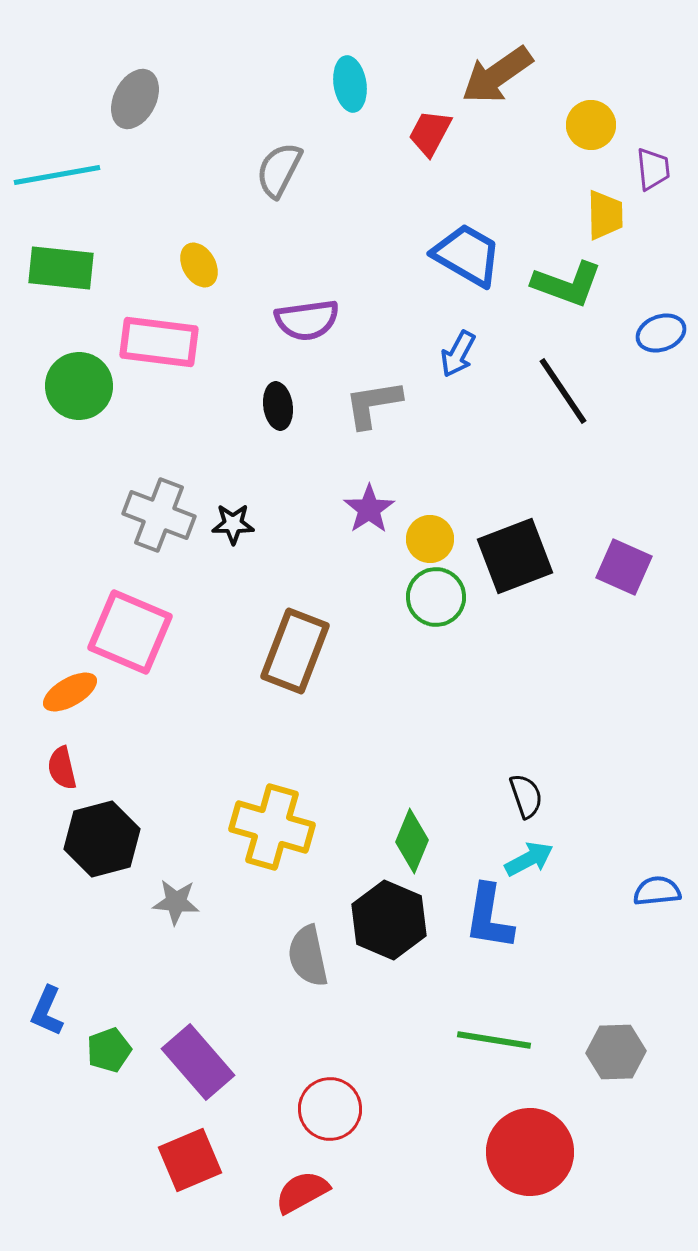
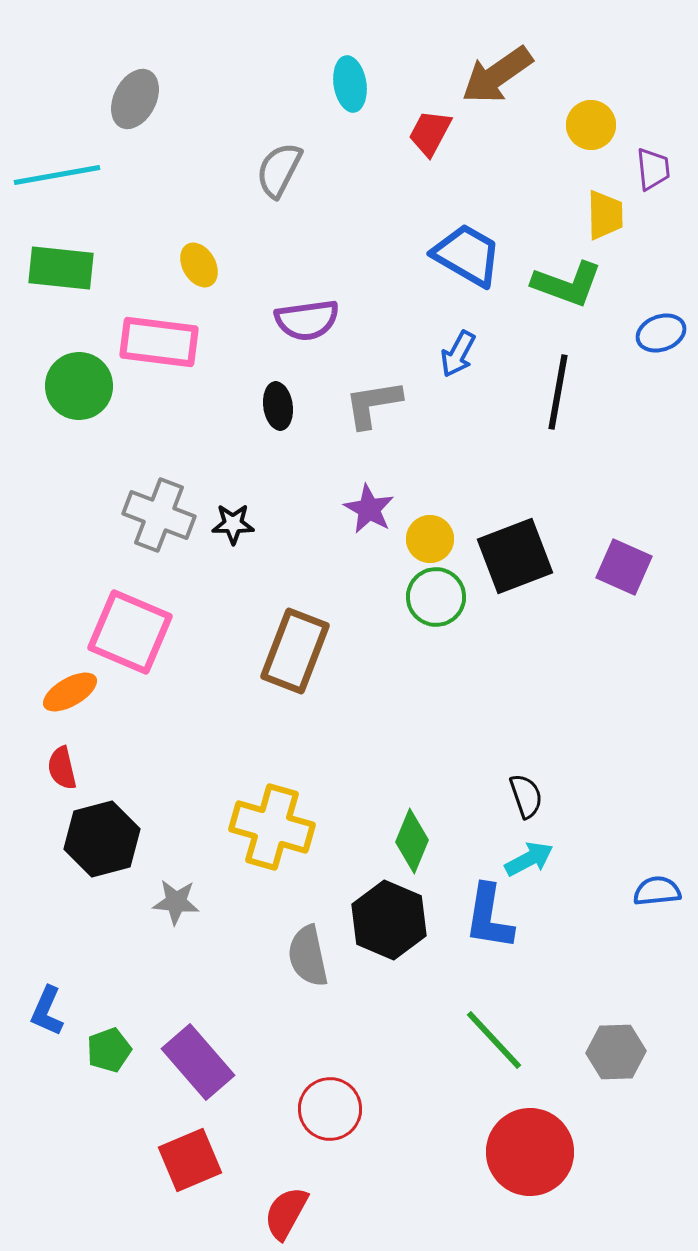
black line at (563, 391): moved 5 px left, 1 px down; rotated 44 degrees clockwise
purple star at (369, 509): rotated 9 degrees counterclockwise
green line at (494, 1040): rotated 38 degrees clockwise
red semicircle at (302, 1192): moved 16 px left, 21 px down; rotated 32 degrees counterclockwise
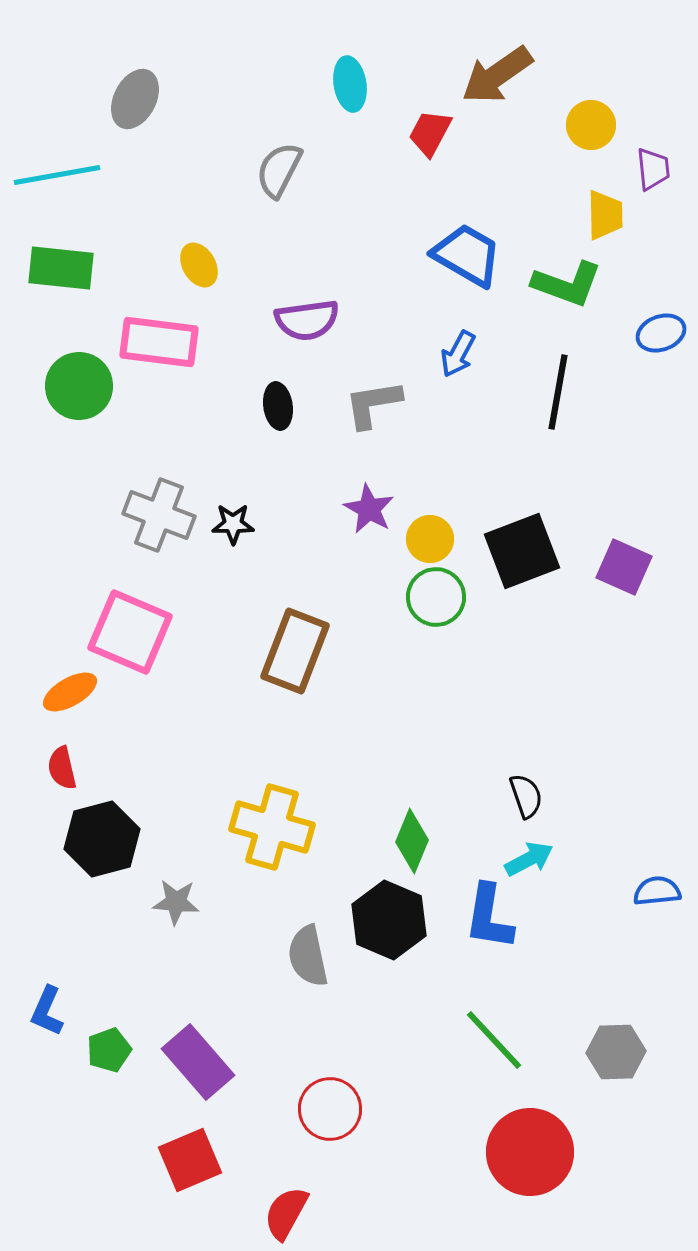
black square at (515, 556): moved 7 px right, 5 px up
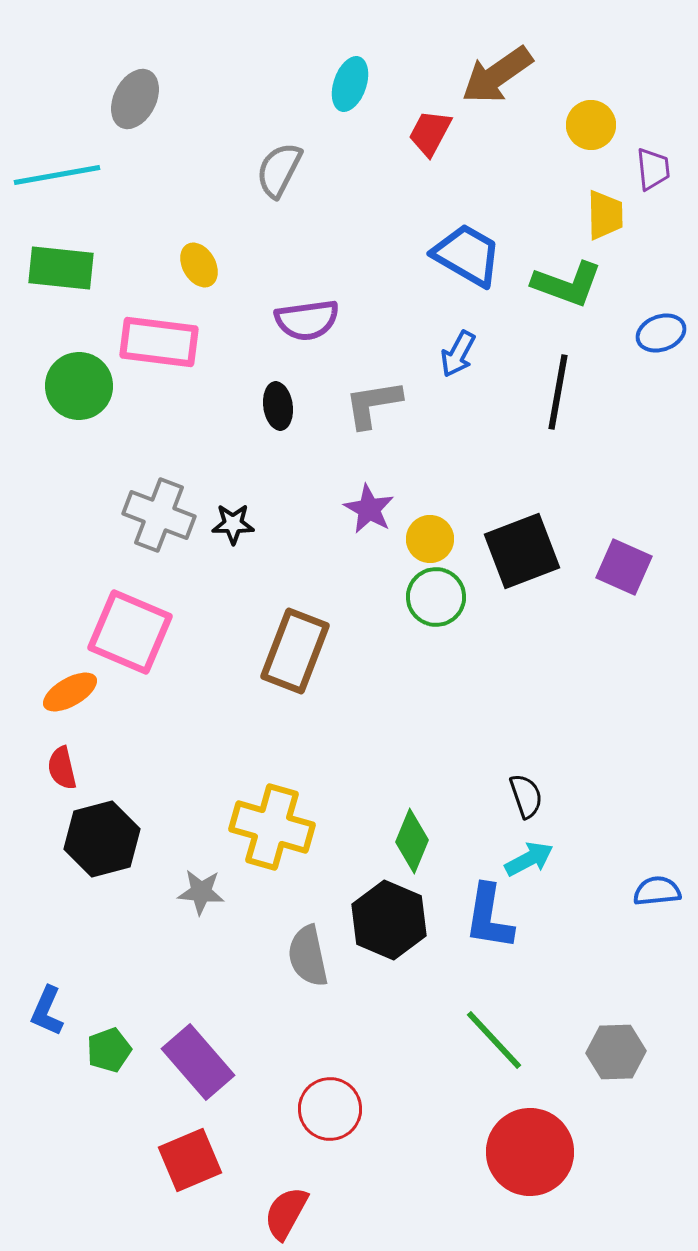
cyan ellipse at (350, 84): rotated 28 degrees clockwise
gray star at (176, 902): moved 25 px right, 10 px up
